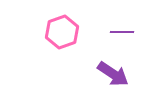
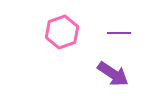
purple line: moved 3 px left, 1 px down
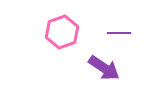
purple arrow: moved 9 px left, 6 px up
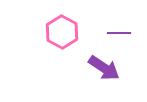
pink hexagon: rotated 12 degrees counterclockwise
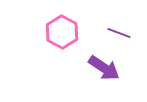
purple line: rotated 20 degrees clockwise
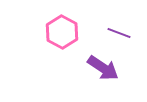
purple arrow: moved 1 px left
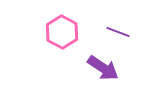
purple line: moved 1 px left, 1 px up
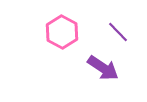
purple line: rotated 25 degrees clockwise
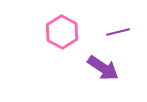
purple line: rotated 60 degrees counterclockwise
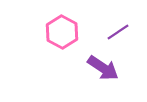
purple line: rotated 20 degrees counterclockwise
